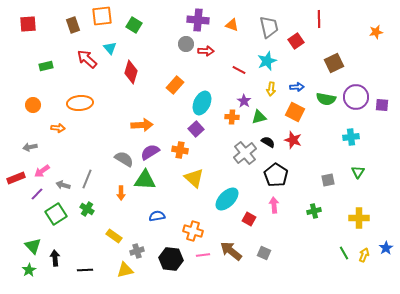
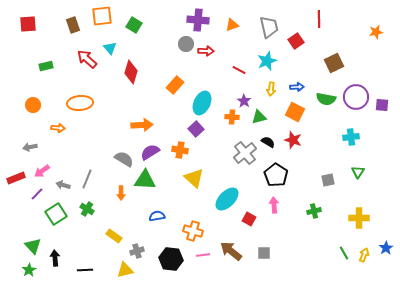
orange triangle at (232, 25): rotated 40 degrees counterclockwise
gray square at (264, 253): rotated 24 degrees counterclockwise
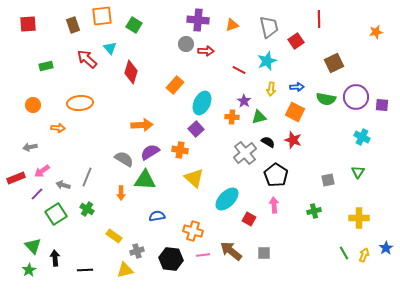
cyan cross at (351, 137): moved 11 px right; rotated 35 degrees clockwise
gray line at (87, 179): moved 2 px up
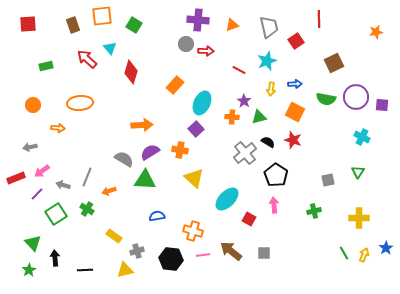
blue arrow at (297, 87): moved 2 px left, 3 px up
orange arrow at (121, 193): moved 12 px left, 2 px up; rotated 72 degrees clockwise
green triangle at (33, 246): moved 3 px up
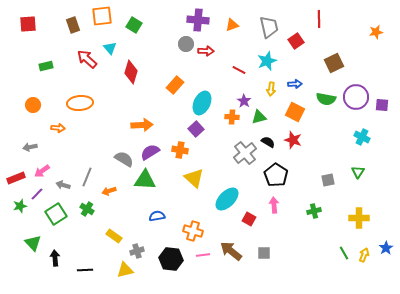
green star at (29, 270): moved 9 px left, 64 px up; rotated 16 degrees clockwise
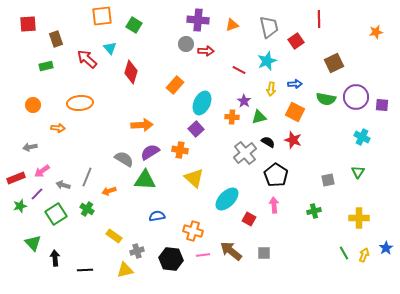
brown rectangle at (73, 25): moved 17 px left, 14 px down
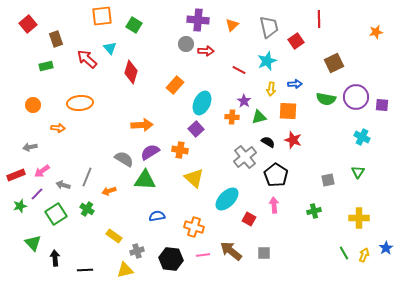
red square at (28, 24): rotated 36 degrees counterclockwise
orange triangle at (232, 25): rotated 24 degrees counterclockwise
orange square at (295, 112): moved 7 px left, 1 px up; rotated 24 degrees counterclockwise
gray cross at (245, 153): moved 4 px down
red rectangle at (16, 178): moved 3 px up
orange cross at (193, 231): moved 1 px right, 4 px up
